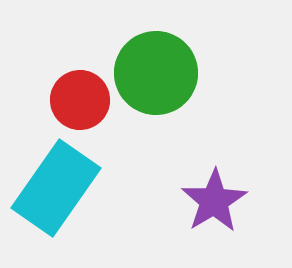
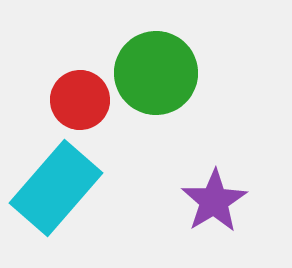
cyan rectangle: rotated 6 degrees clockwise
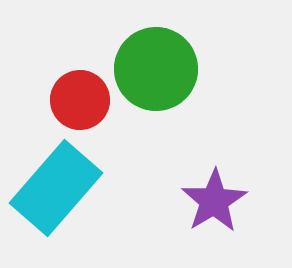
green circle: moved 4 px up
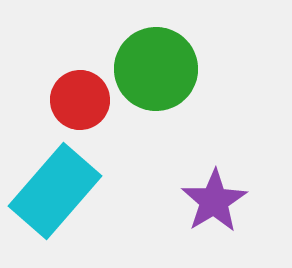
cyan rectangle: moved 1 px left, 3 px down
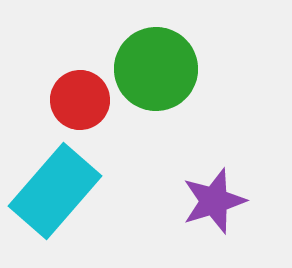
purple star: rotated 14 degrees clockwise
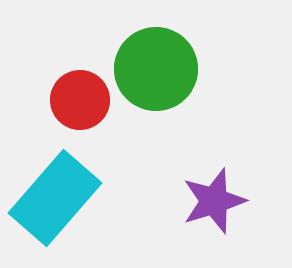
cyan rectangle: moved 7 px down
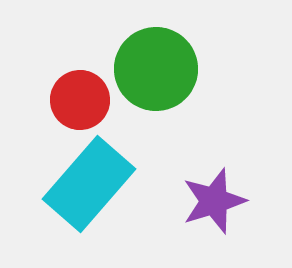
cyan rectangle: moved 34 px right, 14 px up
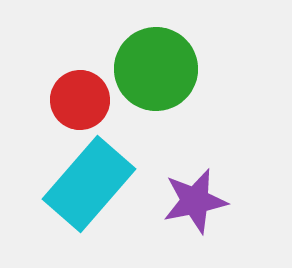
purple star: moved 19 px left; rotated 6 degrees clockwise
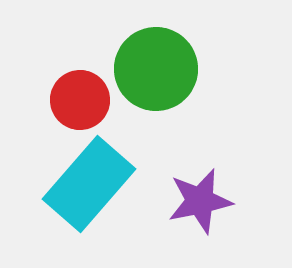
purple star: moved 5 px right
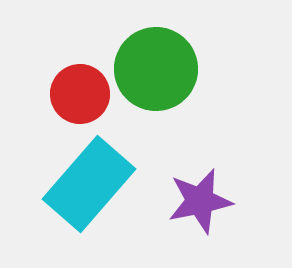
red circle: moved 6 px up
